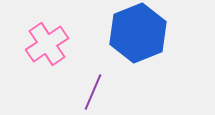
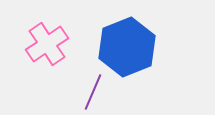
blue hexagon: moved 11 px left, 14 px down
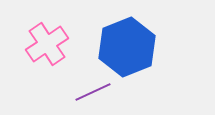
purple line: rotated 42 degrees clockwise
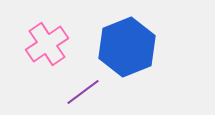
purple line: moved 10 px left; rotated 12 degrees counterclockwise
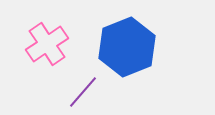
purple line: rotated 12 degrees counterclockwise
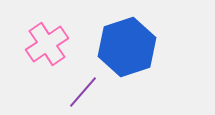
blue hexagon: rotated 4 degrees clockwise
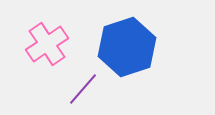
purple line: moved 3 px up
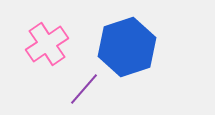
purple line: moved 1 px right
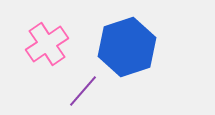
purple line: moved 1 px left, 2 px down
